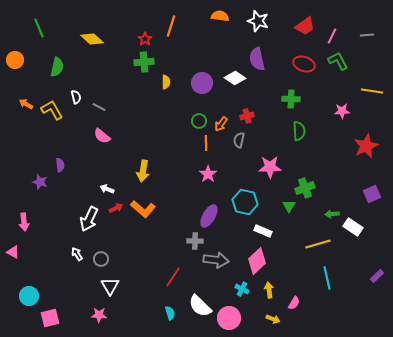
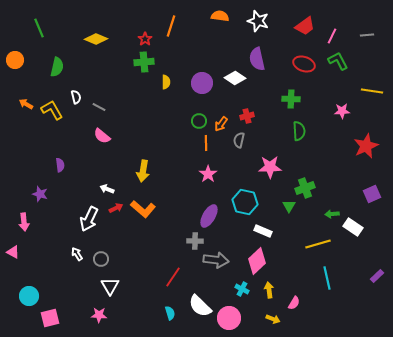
yellow diamond at (92, 39): moved 4 px right; rotated 20 degrees counterclockwise
purple star at (40, 182): moved 12 px down
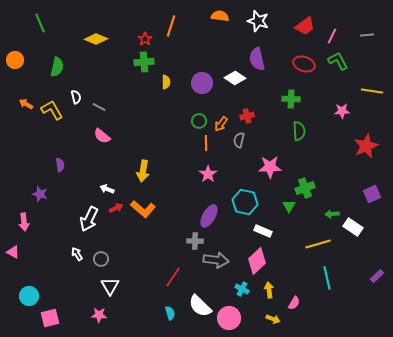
green line at (39, 28): moved 1 px right, 5 px up
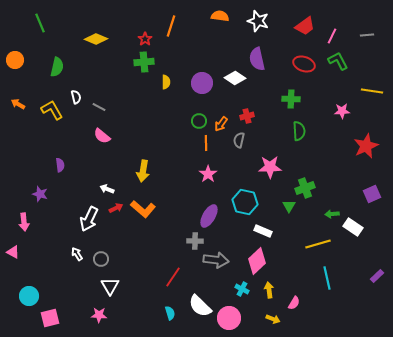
orange arrow at (26, 104): moved 8 px left
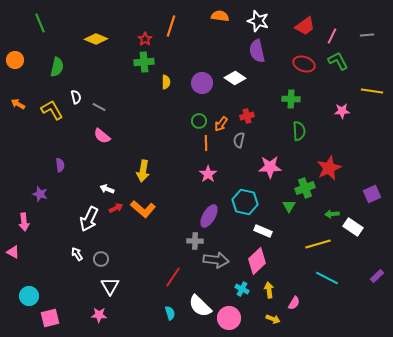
purple semicircle at (257, 59): moved 8 px up
red star at (366, 146): moved 37 px left, 22 px down
cyan line at (327, 278): rotated 50 degrees counterclockwise
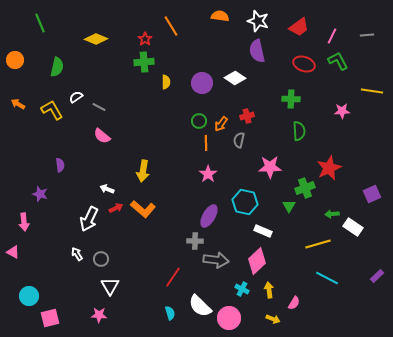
orange line at (171, 26): rotated 50 degrees counterclockwise
red trapezoid at (305, 26): moved 6 px left, 1 px down
white semicircle at (76, 97): rotated 112 degrees counterclockwise
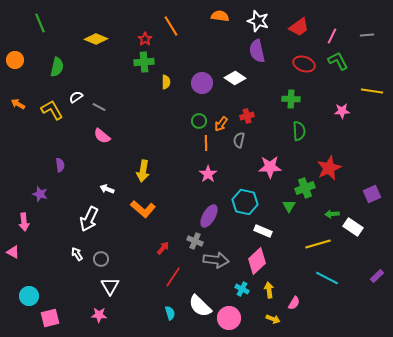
red arrow at (116, 208): moved 47 px right, 40 px down; rotated 24 degrees counterclockwise
gray cross at (195, 241): rotated 21 degrees clockwise
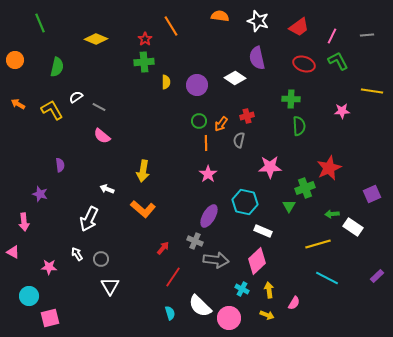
purple semicircle at (257, 51): moved 7 px down
purple circle at (202, 83): moved 5 px left, 2 px down
green semicircle at (299, 131): moved 5 px up
pink star at (99, 315): moved 50 px left, 48 px up
yellow arrow at (273, 319): moved 6 px left, 4 px up
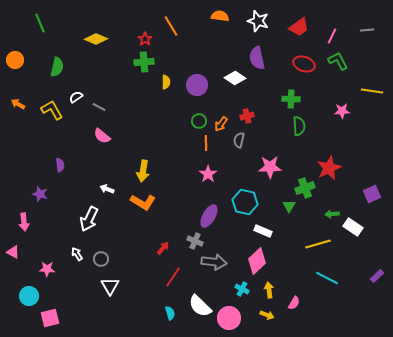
gray line at (367, 35): moved 5 px up
orange L-shape at (143, 209): moved 7 px up; rotated 10 degrees counterclockwise
gray arrow at (216, 260): moved 2 px left, 2 px down
pink star at (49, 267): moved 2 px left, 2 px down
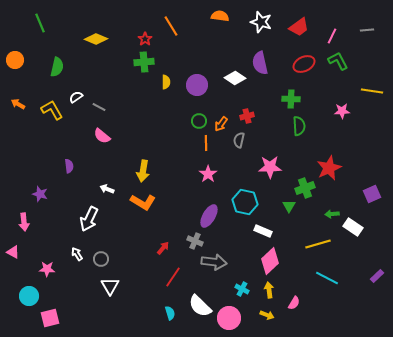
white star at (258, 21): moved 3 px right, 1 px down
purple semicircle at (257, 58): moved 3 px right, 5 px down
red ellipse at (304, 64): rotated 45 degrees counterclockwise
purple semicircle at (60, 165): moved 9 px right, 1 px down
pink diamond at (257, 261): moved 13 px right
